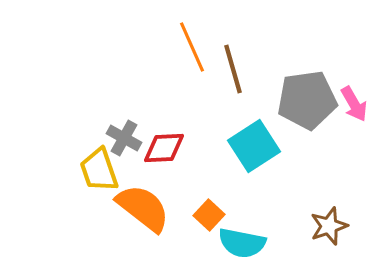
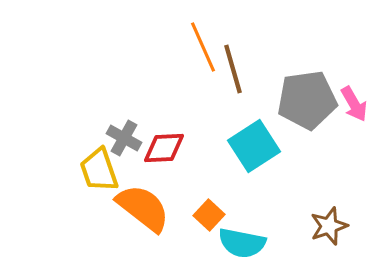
orange line: moved 11 px right
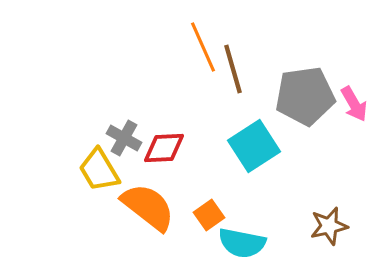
gray pentagon: moved 2 px left, 4 px up
yellow trapezoid: rotated 12 degrees counterclockwise
orange semicircle: moved 5 px right, 1 px up
orange square: rotated 12 degrees clockwise
brown star: rotated 6 degrees clockwise
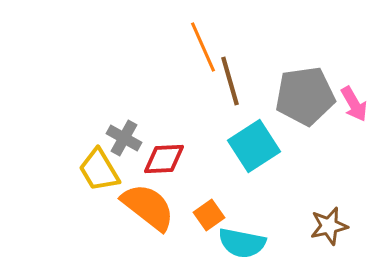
brown line: moved 3 px left, 12 px down
red diamond: moved 11 px down
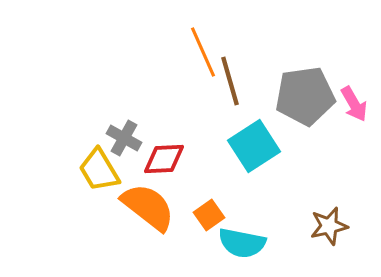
orange line: moved 5 px down
